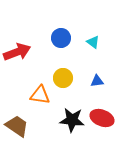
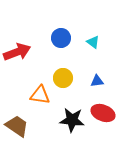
red ellipse: moved 1 px right, 5 px up
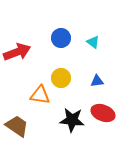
yellow circle: moved 2 px left
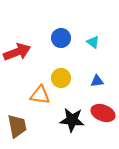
brown trapezoid: rotated 45 degrees clockwise
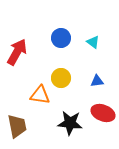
red arrow: rotated 40 degrees counterclockwise
black star: moved 2 px left, 3 px down
